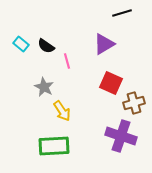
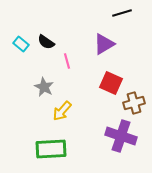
black semicircle: moved 4 px up
yellow arrow: rotated 75 degrees clockwise
green rectangle: moved 3 px left, 3 px down
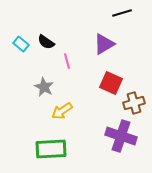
yellow arrow: rotated 15 degrees clockwise
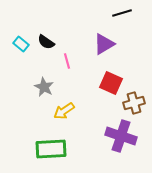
yellow arrow: moved 2 px right
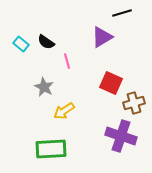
purple triangle: moved 2 px left, 7 px up
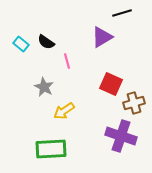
red square: moved 1 px down
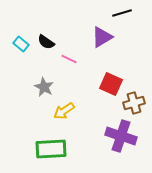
pink line: moved 2 px right, 2 px up; rotated 49 degrees counterclockwise
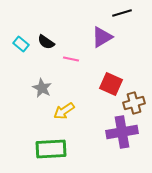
pink line: moved 2 px right; rotated 14 degrees counterclockwise
gray star: moved 2 px left, 1 px down
purple cross: moved 1 px right, 4 px up; rotated 28 degrees counterclockwise
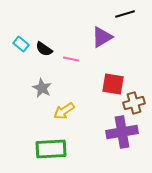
black line: moved 3 px right, 1 px down
black semicircle: moved 2 px left, 7 px down
red square: moved 2 px right; rotated 15 degrees counterclockwise
